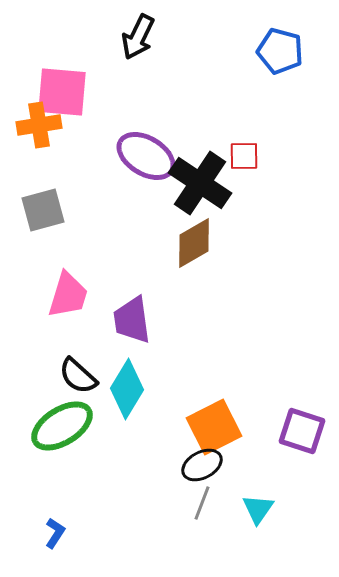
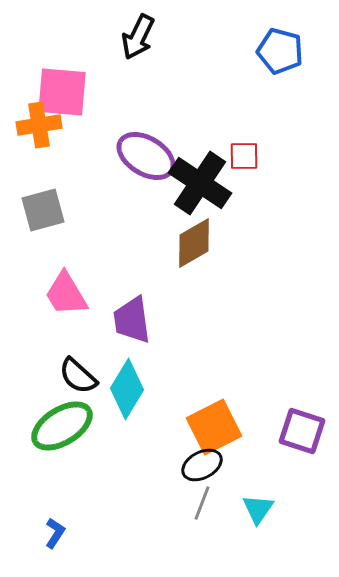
pink trapezoid: moved 2 px left, 1 px up; rotated 132 degrees clockwise
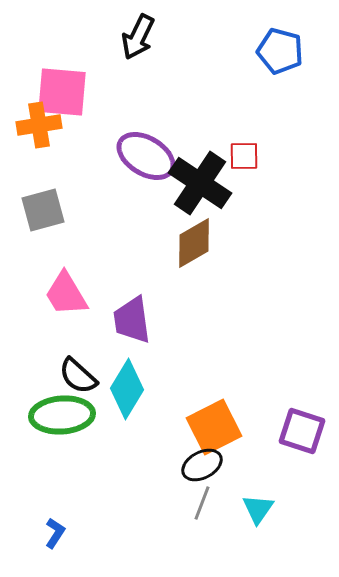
green ellipse: moved 11 px up; rotated 28 degrees clockwise
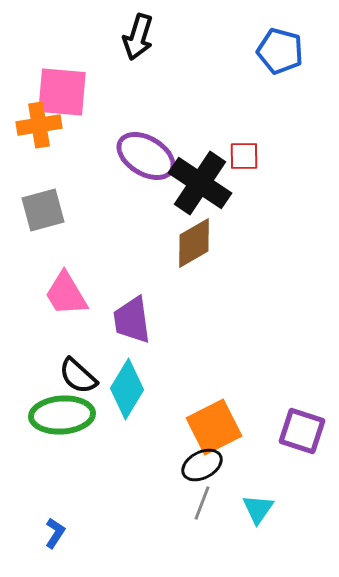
black arrow: rotated 9 degrees counterclockwise
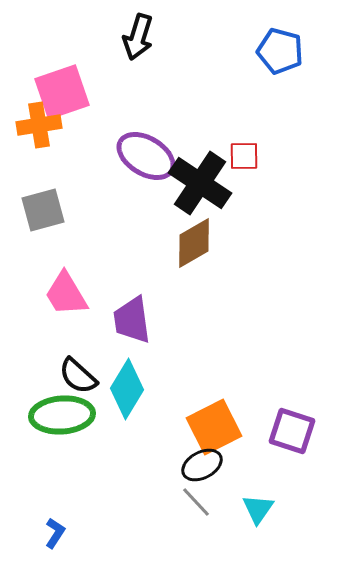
pink square: rotated 24 degrees counterclockwise
purple square: moved 10 px left
gray line: moved 6 px left, 1 px up; rotated 64 degrees counterclockwise
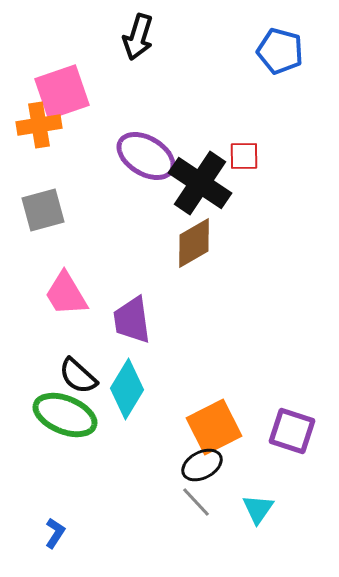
green ellipse: moved 3 px right; rotated 26 degrees clockwise
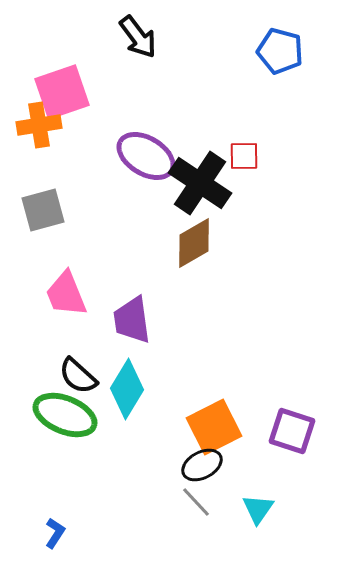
black arrow: rotated 54 degrees counterclockwise
pink trapezoid: rotated 9 degrees clockwise
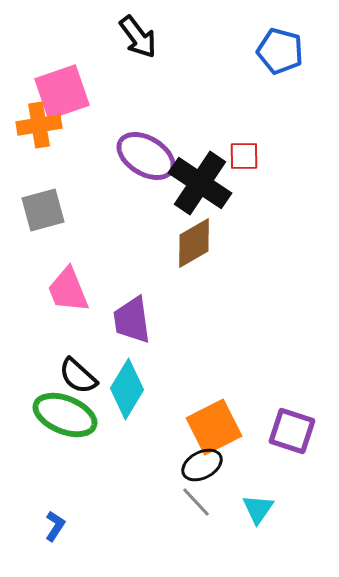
pink trapezoid: moved 2 px right, 4 px up
blue L-shape: moved 7 px up
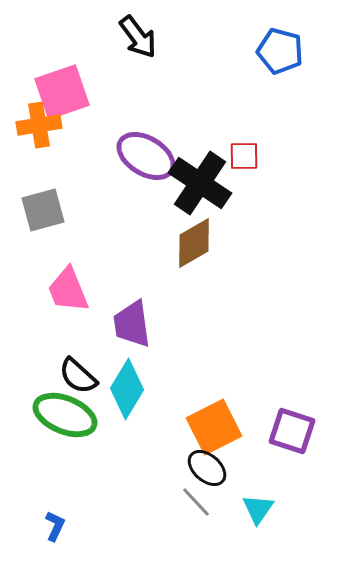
purple trapezoid: moved 4 px down
black ellipse: moved 5 px right, 3 px down; rotated 69 degrees clockwise
blue L-shape: rotated 8 degrees counterclockwise
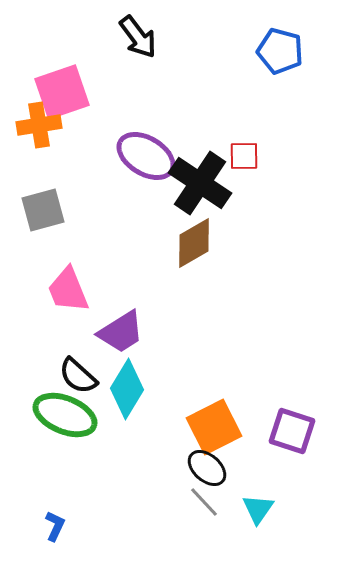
purple trapezoid: moved 11 px left, 8 px down; rotated 114 degrees counterclockwise
gray line: moved 8 px right
